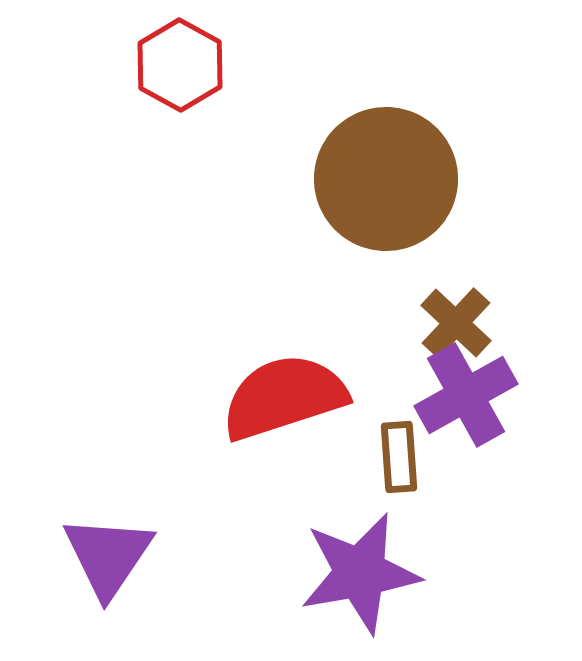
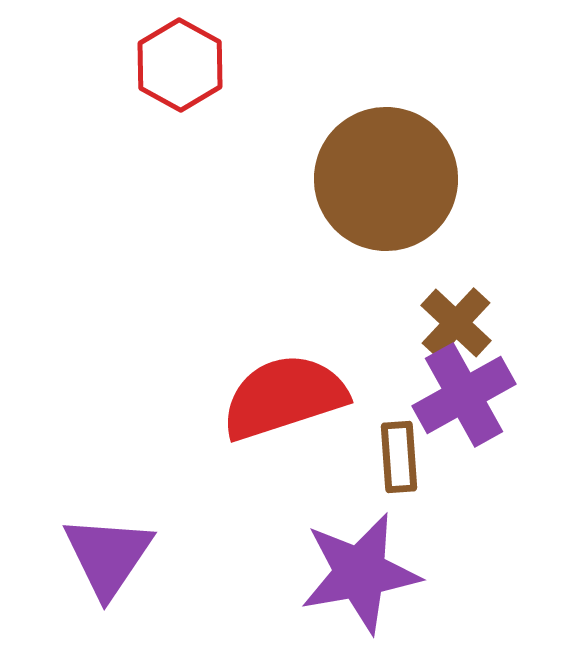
purple cross: moved 2 px left
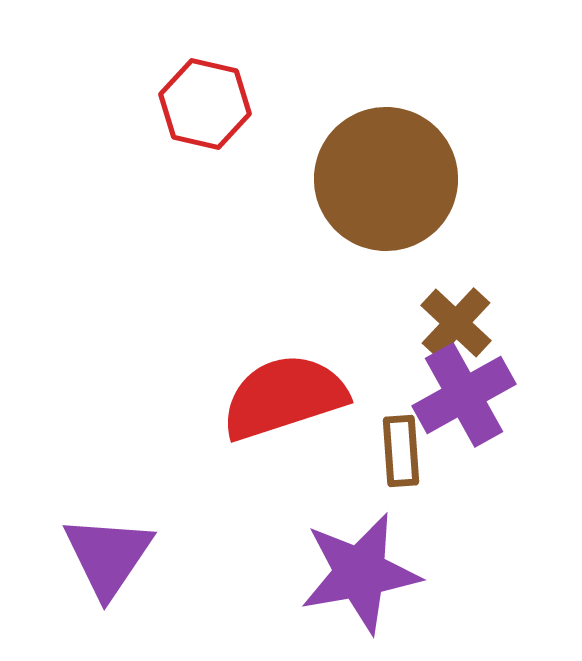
red hexagon: moved 25 px right, 39 px down; rotated 16 degrees counterclockwise
brown rectangle: moved 2 px right, 6 px up
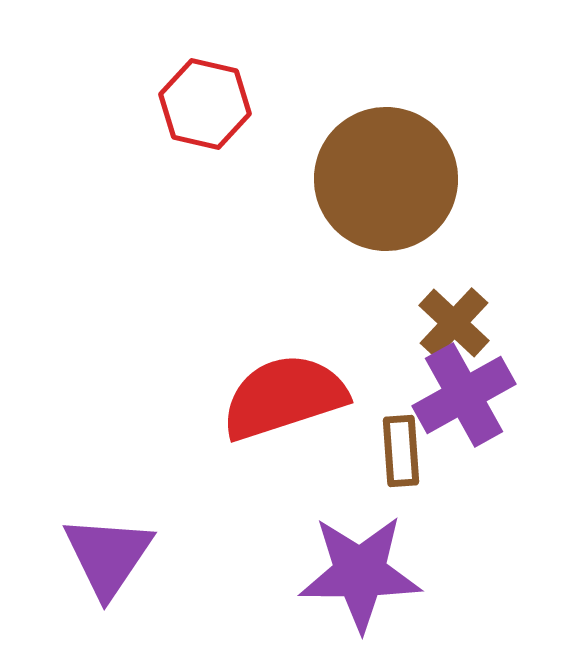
brown cross: moved 2 px left
purple star: rotated 10 degrees clockwise
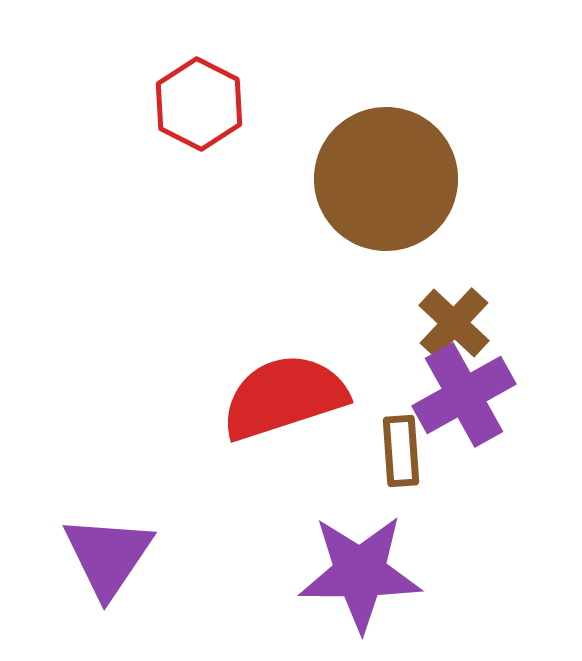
red hexagon: moved 6 px left; rotated 14 degrees clockwise
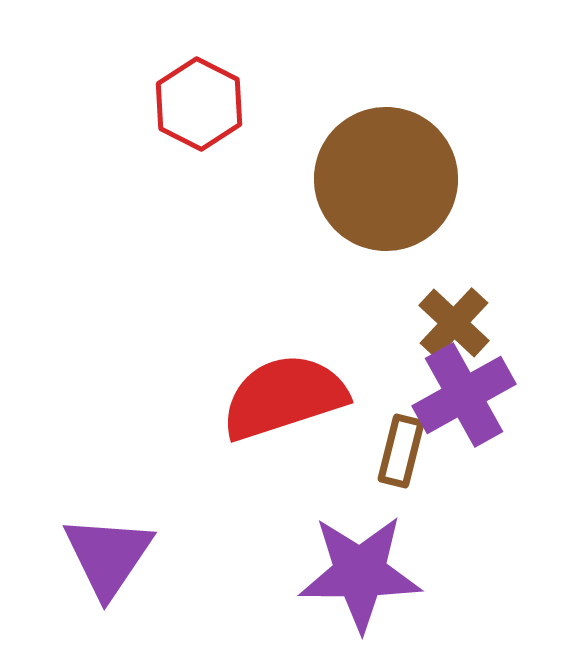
brown rectangle: rotated 18 degrees clockwise
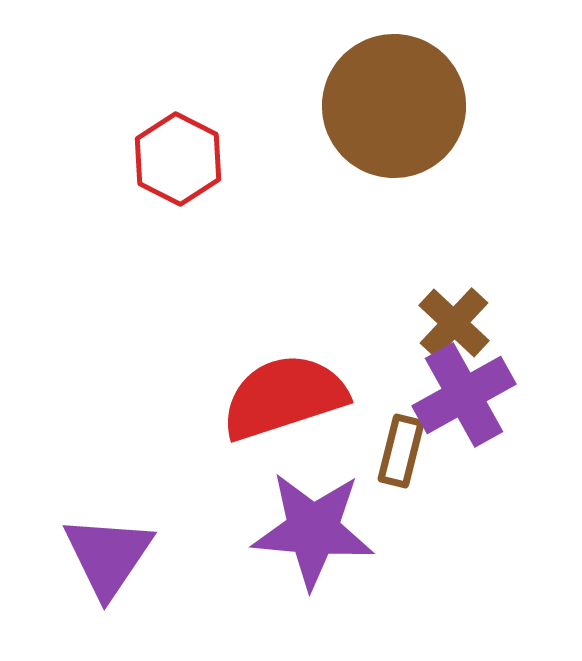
red hexagon: moved 21 px left, 55 px down
brown circle: moved 8 px right, 73 px up
purple star: moved 47 px left, 43 px up; rotated 5 degrees clockwise
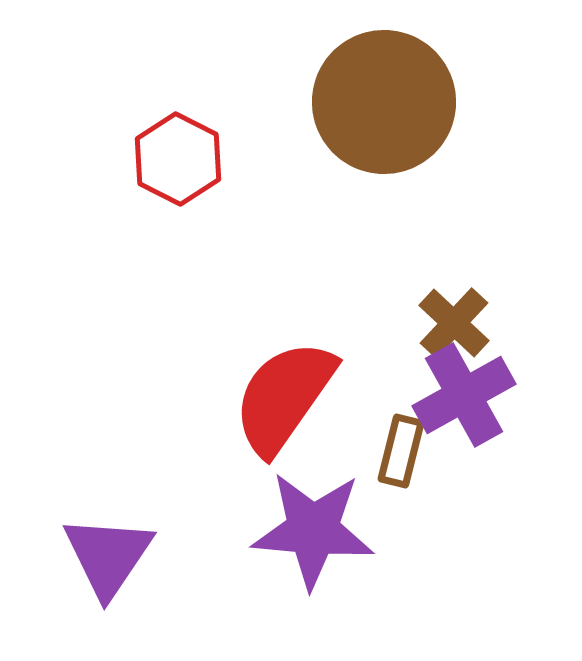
brown circle: moved 10 px left, 4 px up
red semicircle: rotated 37 degrees counterclockwise
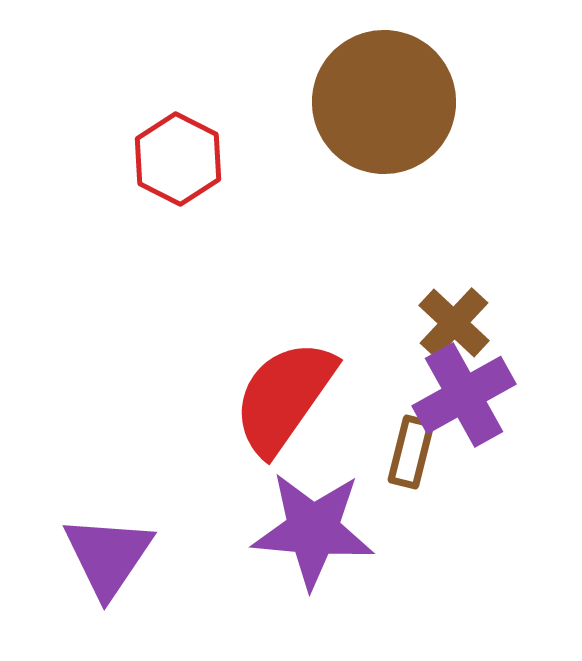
brown rectangle: moved 10 px right, 1 px down
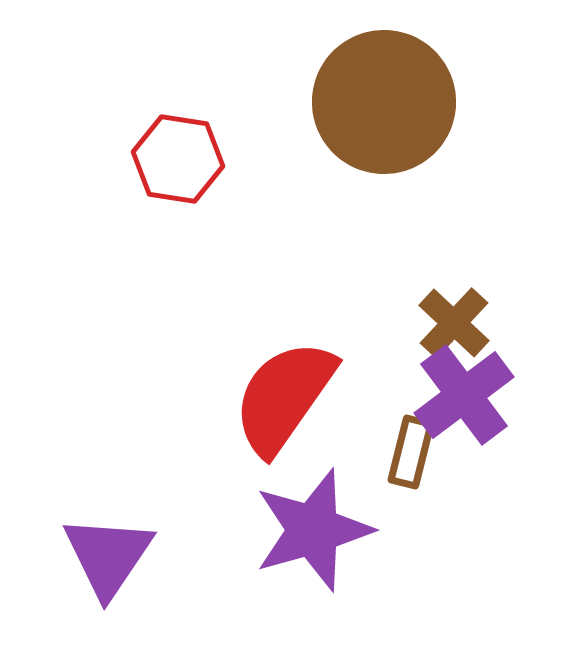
red hexagon: rotated 18 degrees counterclockwise
purple cross: rotated 8 degrees counterclockwise
purple star: rotated 21 degrees counterclockwise
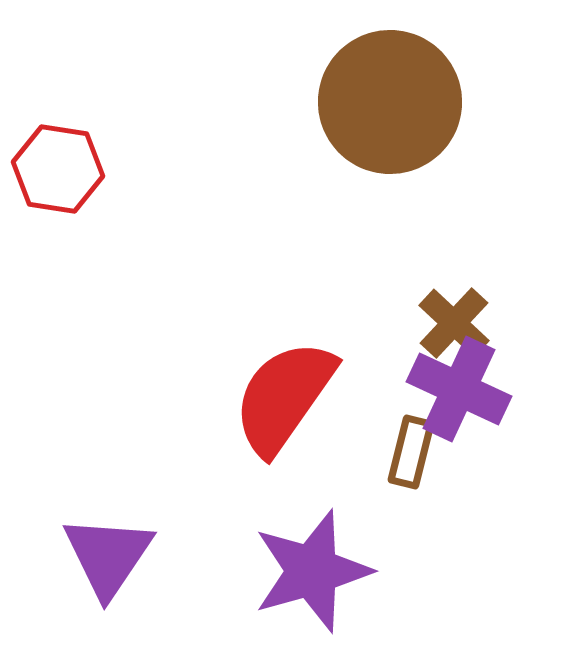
brown circle: moved 6 px right
red hexagon: moved 120 px left, 10 px down
purple cross: moved 5 px left, 6 px up; rotated 28 degrees counterclockwise
purple star: moved 1 px left, 41 px down
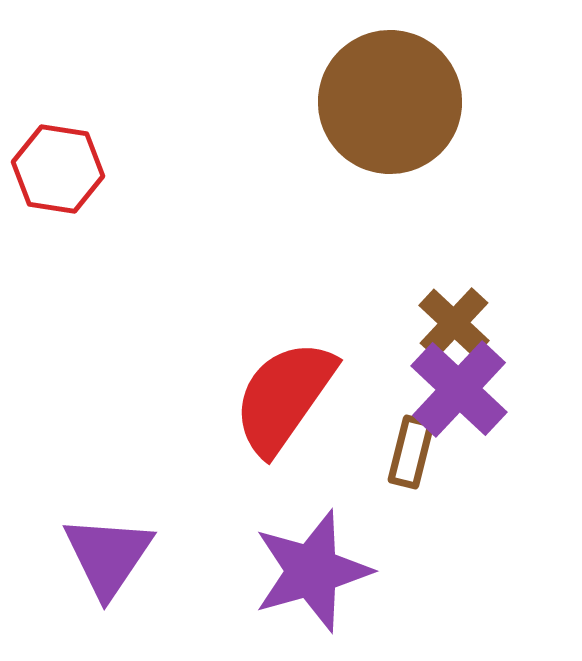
purple cross: rotated 18 degrees clockwise
